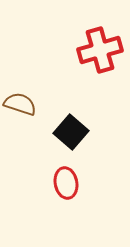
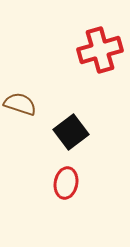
black square: rotated 12 degrees clockwise
red ellipse: rotated 20 degrees clockwise
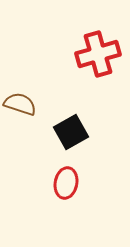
red cross: moved 2 px left, 4 px down
black square: rotated 8 degrees clockwise
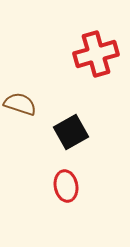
red cross: moved 2 px left
red ellipse: moved 3 px down; rotated 20 degrees counterclockwise
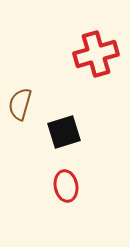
brown semicircle: rotated 92 degrees counterclockwise
black square: moved 7 px left; rotated 12 degrees clockwise
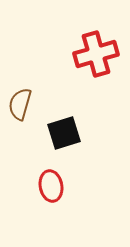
black square: moved 1 px down
red ellipse: moved 15 px left
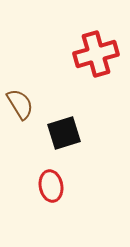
brown semicircle: rotated 132 degrees clockwise
